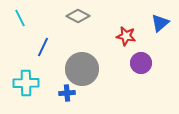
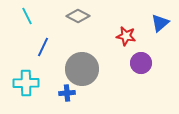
cyan line: moved 7 px right, 2 px up
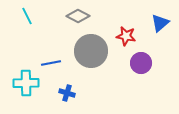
blue line: moved 8 px right, 16 px down; rotated 54 degrees clockwise
gray circle: moved 9 px right, 18 px up
blue cross: rotated 21 degrees clockwise
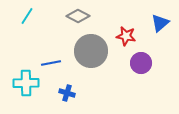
cyan line: rotated 60 degrees clockwise
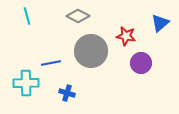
cyan line: rotated 48 degrees counterclockwise
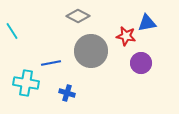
cyan line: moved 15 px left, 15 px down; rotated 18 degrees counterclockwise
blue triangle: moved 13 px left; rotated 30 degrees clockwise
cyan cross: rotated 10 degrees clockwise
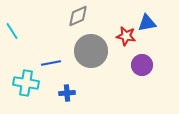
gray diamond: rotated 50 degrees counterclockwise
purple circle: moved 1 px right, 2 px down
blue cross: rotated 21 degrees counterclockwise
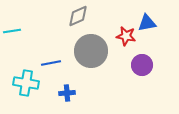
cyan line: rotated 66 degrees counterclockwise
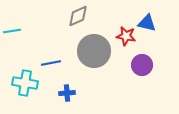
blue triangle: rotated 24 degrees clockwise
gray circle: moved 3 px right
cyan cross: moved 1 px left
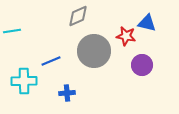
blue line: moved 2 px up; rotated 12 degrees counterclockwise
cyan cross: moved 1 px left, 2 px up; rotated 10 degrees counterclockwise
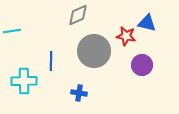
gray diamond: moved 1 px up
blue line: rotated 66 degrees counterclockwise
blue cross: moved 12 px right; rotated 14 degrees clockwise
